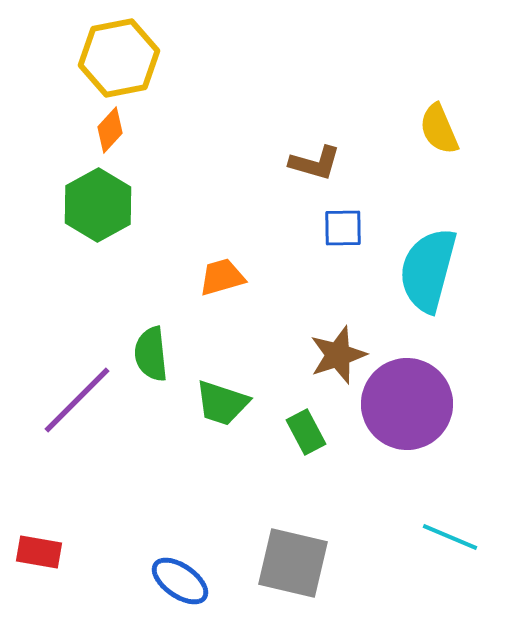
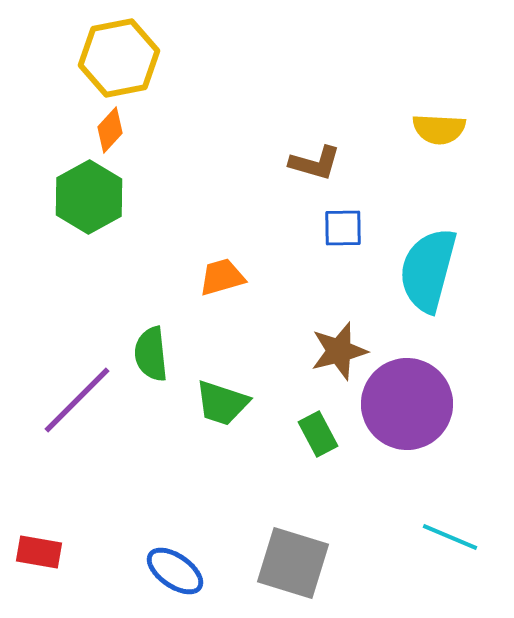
yellow semicircle: rotated 64 degrees counterclockwise
green hexagon: moved 9 px left, 8 px up
brown star: moved 1 px right, 4 px up; rotated 4 degrees clockwise
green rectangle: moved 12 px right, 2 px down
gray square: rotated 4 degrees clockwise
blue ellipse: moved 5 px left, 10 px up
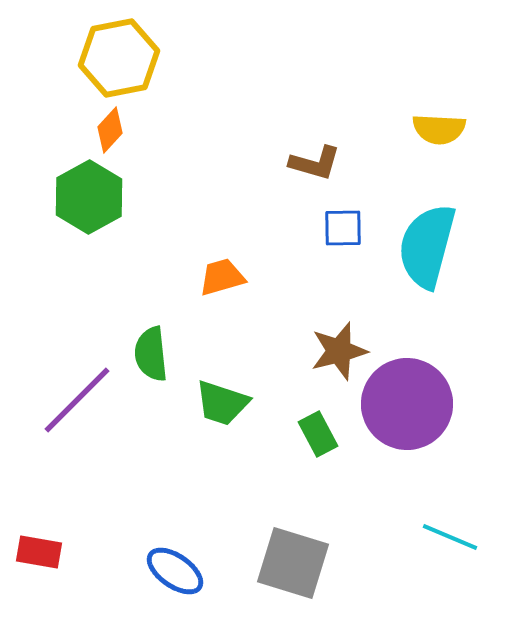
cyan semicircle: moved 1 px left, 24 px up
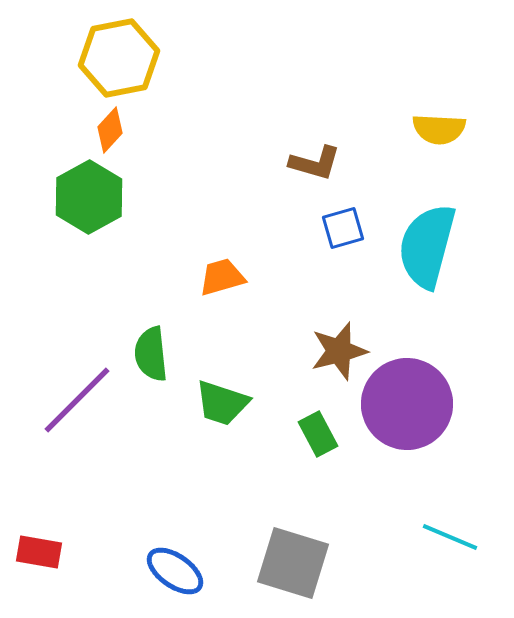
blue square: rotated 15 degrees counterclockwise
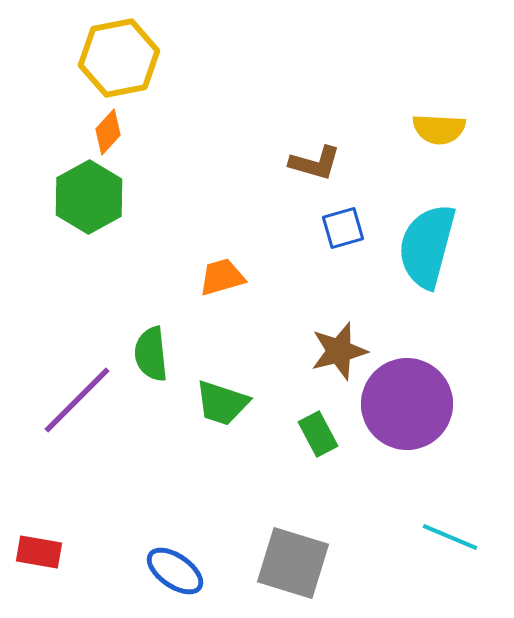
orange diamond: moved 2 px left, 2 px down
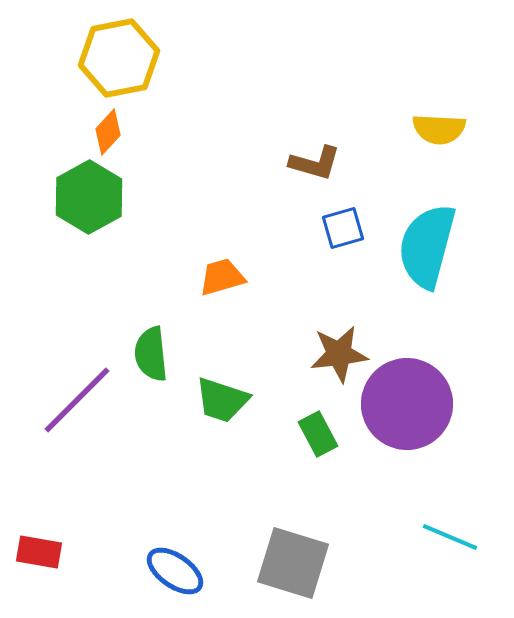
brown star: moved 3 px down; rotated 8 degrees clockwise
green trapezoid: moved 3 px up
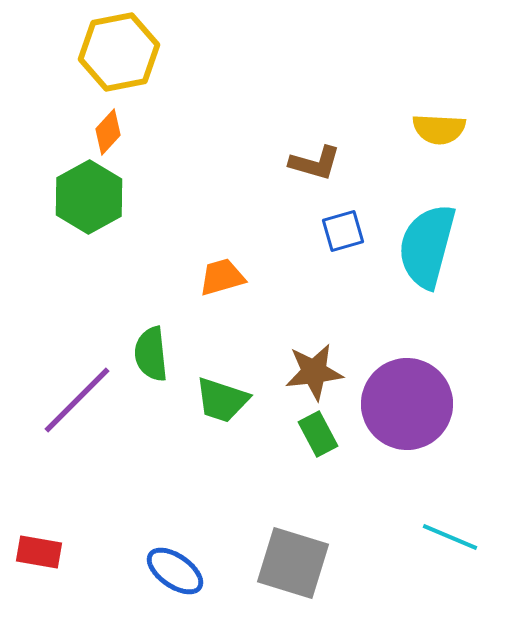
yellow hexagon: moved 6 px up
blue square: moved 3 px down
brown star: moved 25 px left, 18 px down
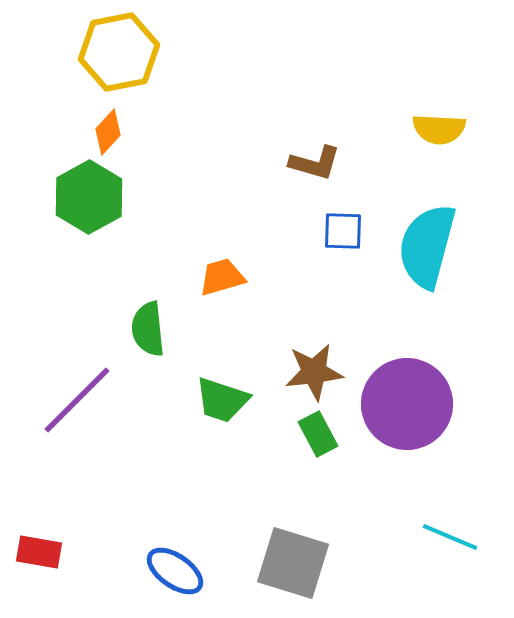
blue square: rotated 18 degrees clockwise
green semicircle: moved 3 px left, 25 px up
